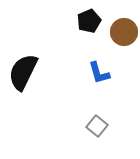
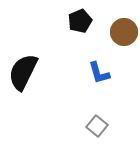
black pentagon: moved 9 px left
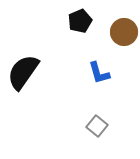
black semicircle: rotated 9 degrees clockwise
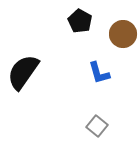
black pentagon: rotated 20 degrees counterclockwise
brown circle: moved 1 px left, 2 px down
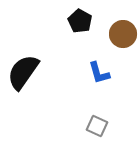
gray square: rotated 15 degrees counterclockwise
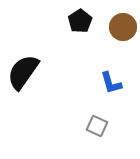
black pentagon: rotated 10 degrees clockwise
brown circle: moved 7 px up
blue L-shape: moved 12 px right, 10 px down
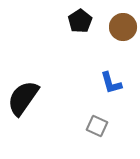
black semicircle: moved 26 px down
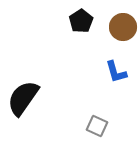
black pentagon: moved 1 px right
blue L-shape: moved 5 px right, 11 px up
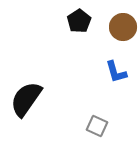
black pentagon: moved 2 px left
black semicircle: moved 3 px right, 1 px down
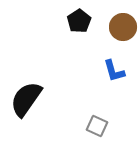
blue L-shape: moved 2 px left, 1 px up
